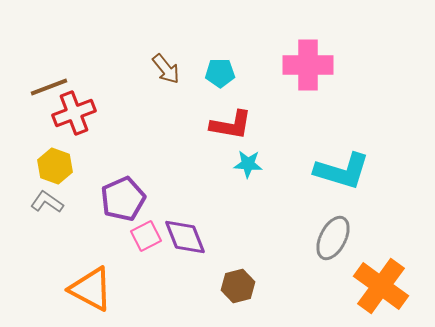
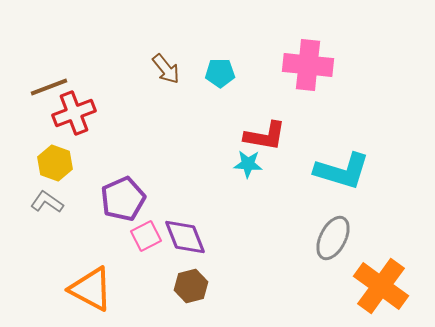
pink cross: rotated 6 degrees clockwise
red L-shape: moved 34 px right, 11 px down
yellow hexagon: moved 3 px up
brown hexagon: moved 47 px left
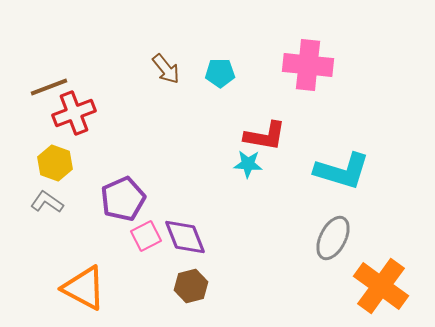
orange triangle: moved 7 px left, 1 px up
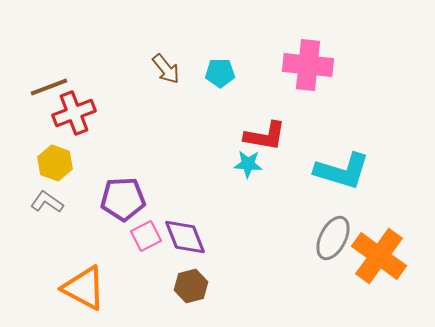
purple pentagon: rotated 21 degrees clockwise
orange cross: moved 2 px left, 30 px up
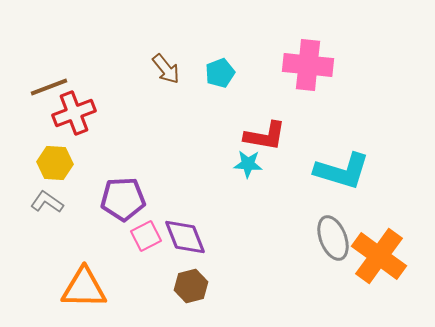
cyan pentagon: rotated 20 degrees counterclockwise
yellow hexagon: rotated 16 degrees counterclockwise
gray ellipse: rotated 48 degrees counterclockwise
orange triangle: rotated 27 degrees counterclockwise
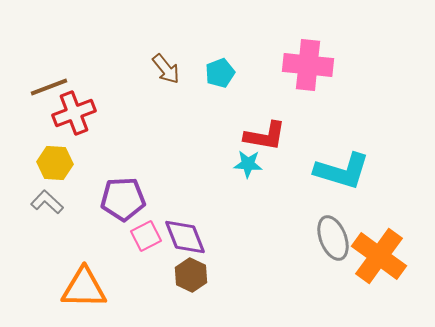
gray L-shape: rotated 8 degrees clockwise
brown hexagon: moved 11 px up; rotated 20 degrees counterclockwise
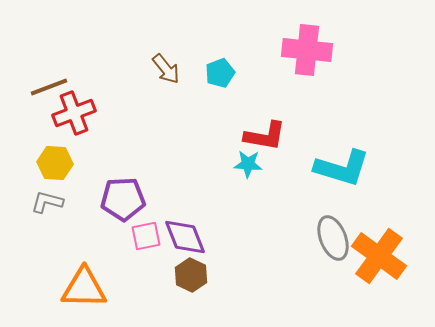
pink cross: moved 1 px left, 15 px up
cyan L-shape: moved 3 px up
gray L-shape: rotated 28 degrees counterclockwise
pink square: rotated 16 degrees clockwise
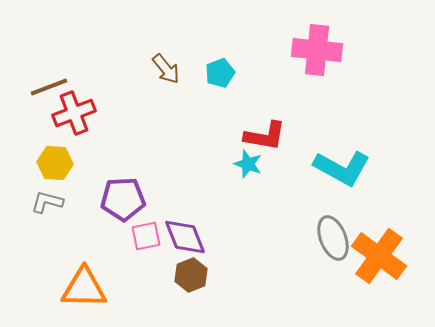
pink cross: moved 10 px right
cyan star: rotated 16 degrees clockwise
cyan L-shape: rotated 12 degrees clockwise
brown hexagon: rotated 12 degrees clockwise
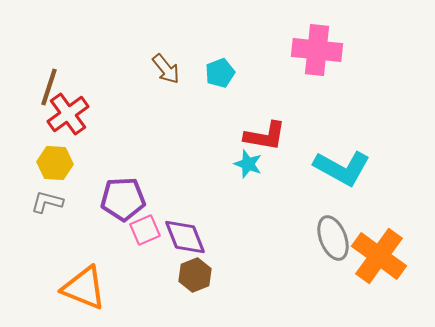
brown line: rotated 51 degrees counterclockwise
red cross: moved 6 px left, 1 px down; rotated 15 degrees counterclockwise
pink square: moved 1 px left, 6 px up; rotated 12 degrees counterclockwise
brown hexagon: moved 4 px right
orange triangle: rotated 21 degrees clockwise
